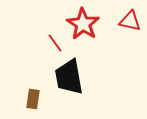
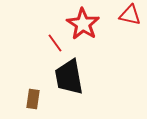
red triangle: moved 6 px up
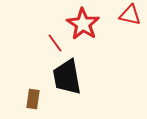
black trapezoid: moved 2 px left
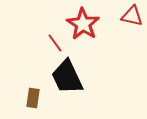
red triangle: moved 2 px right, 1 px down
black trapezoid: rotated 15 degrees counterclockwise
brown rectangle: moved 1 px up
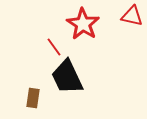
red line: moved 1 px left, 4 px down
